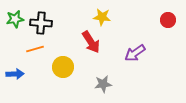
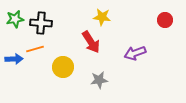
red circle: moved 3 px left
purple arrow: rotated 15 degrees clockwise
blue arrow: moved 1 px left, 15 px up
gray star: moved 4 px left, 4 px up
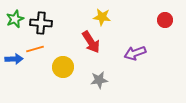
green star: rotated 12 degrees counterclockwise
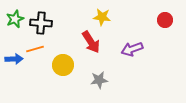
purple arrow: moved 3 px left, 4 px up
yellow circle: moved 2 px up
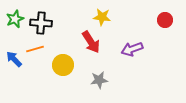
blue arrow: rotated 132 degrees counterclockwise
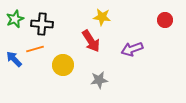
black cross: moved 1 px right, 1 px down
red arrow: moved 1 px up
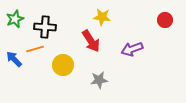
black cross: moved 3 px right, 3 px down
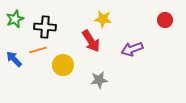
yellow star: moved 1 px right, 2 px down
orange line: moved 3 px right, 1 px down
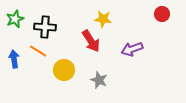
red circle: moved 3 px left, 6 px up
orange line: moved 1 px down; rotated 48 degrees clockwise
blue arrow: rotated 36 degrees clockwise
yellow circle: moved 1 px right, 5 px down
gray star: rotated 30 degrees clockwise
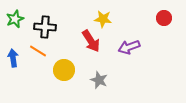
red circle: moved 2 px right, 4 px down
purple arrow: moved 3 px left, 2 px up
blue arrow: moved 1 px left, 1 px up
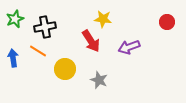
red circle: moved 3 px right, 4 px down
black cross: rotated 15 degrees counterclockwise
yellow circle: moved 1 px right, 1 px up
